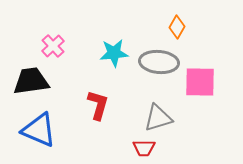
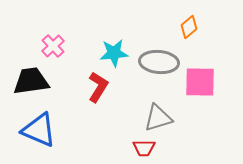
orange diamond: moved 12 px right; rotated 20 degrees clockwise
red L-shape: moved 18 px up; rotated 16 degrees clockwise
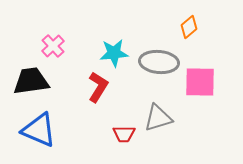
red trapezoid: moved 20 px left, 14 px up
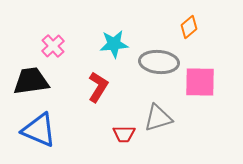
cyan star: moved 9 px up
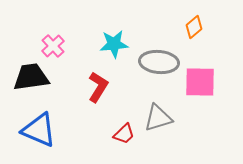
orange diamond: moved 5 px right
black trapezoid: moved 4 px up
red trapezoid: rotated 45 degrees counterclockwise
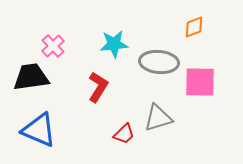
orange diamond: rotated 20 degrees clockwise
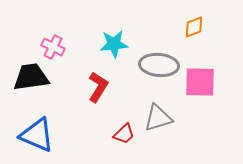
pink cross: moved 1 px down; rotated 20 degrees counterclockwise
gray ellipse: moved 3 px down
blue triangle: moved 2 px left, 5 px down
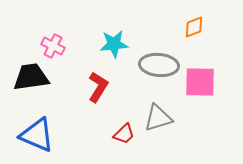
pink cross: moved 1 px up
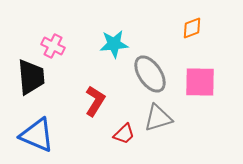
orange diamond: moved 2 px left, 1 px down
gray ellipse: moved 9 px left, 9 px down; rotated 51 degrees clockwise
black trapezoid: rotated 93 degrees clockwise
red L-shape: moved 3 px left, 14 px down
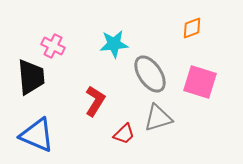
pink square: rotated 16 degrees clockwise
